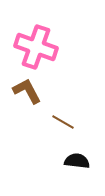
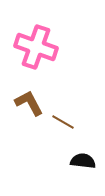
brown L-shape: moved 2 px right, 12 px down
black semicircle: moved 6 px right
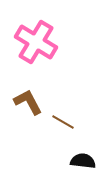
pink cross: moved 5 px up; rotated 12 degrees clockwise
brown L-shape: moved 1 px left, 1 px up
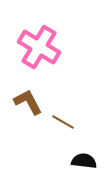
pink cross: moved 3 px right, 5 px down
black semicircle: moved 1 px right
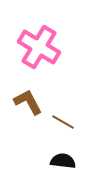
black semicircle: moved 21 px left
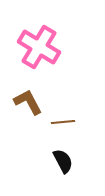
brown line: rotated 35 degrees counterclockwise
black semicircle: rotated 55 degrees clockwise
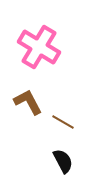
brown line: rotated 35 degrees clockwise
